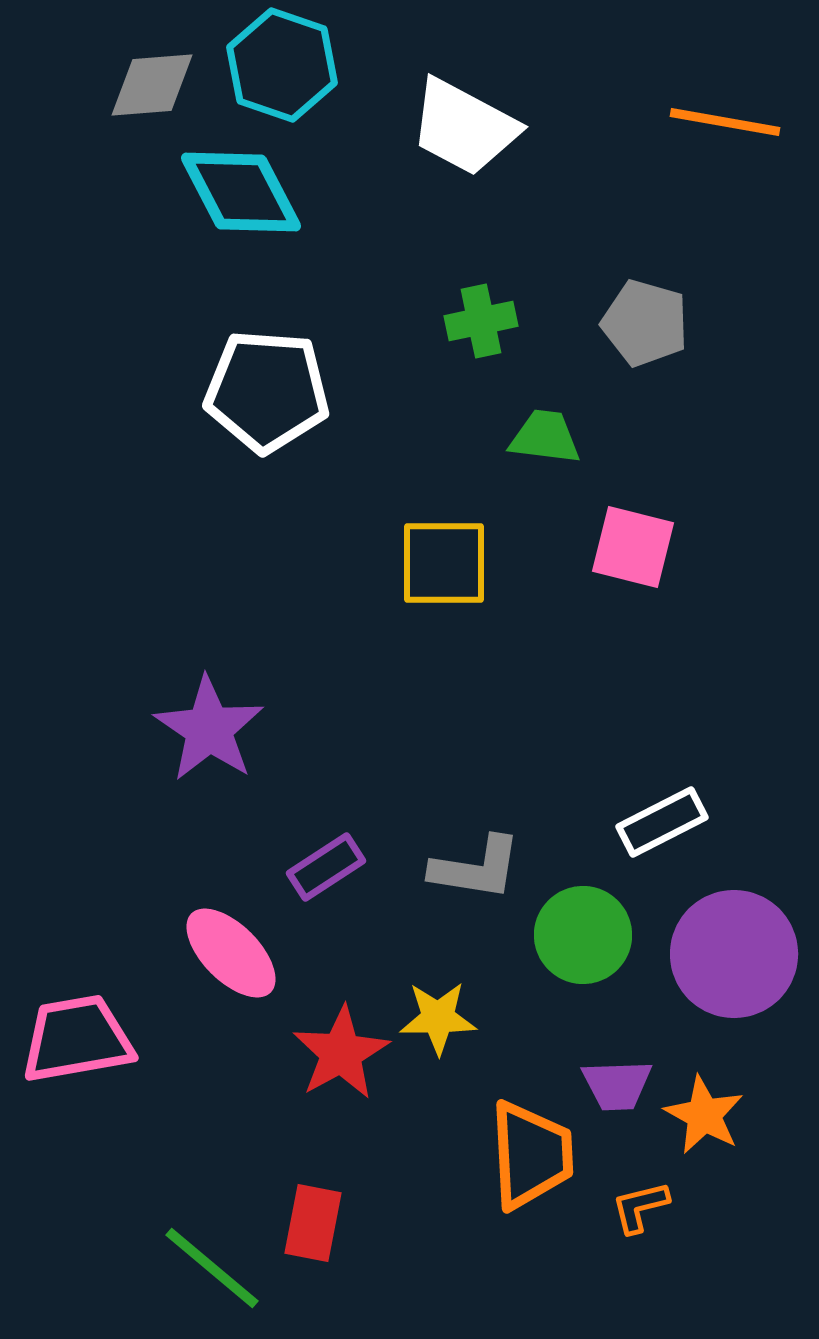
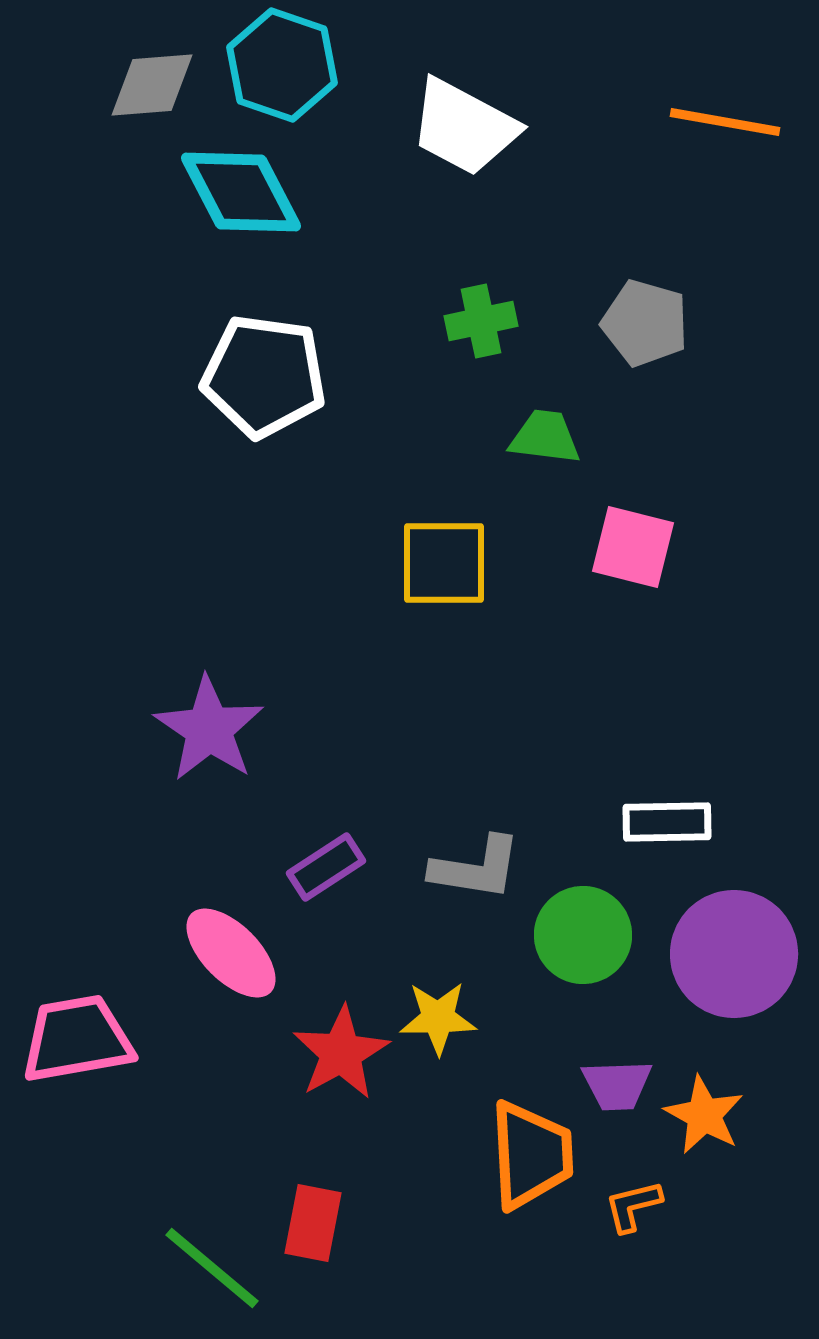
white pentagon: moved 3 px left, 15 px up; rotated 4 degrees clockwise
white rectangle: moved 5 px right; rotated 26 degrees clockwise
orange L-shape: moved 7 px left, 1 px up
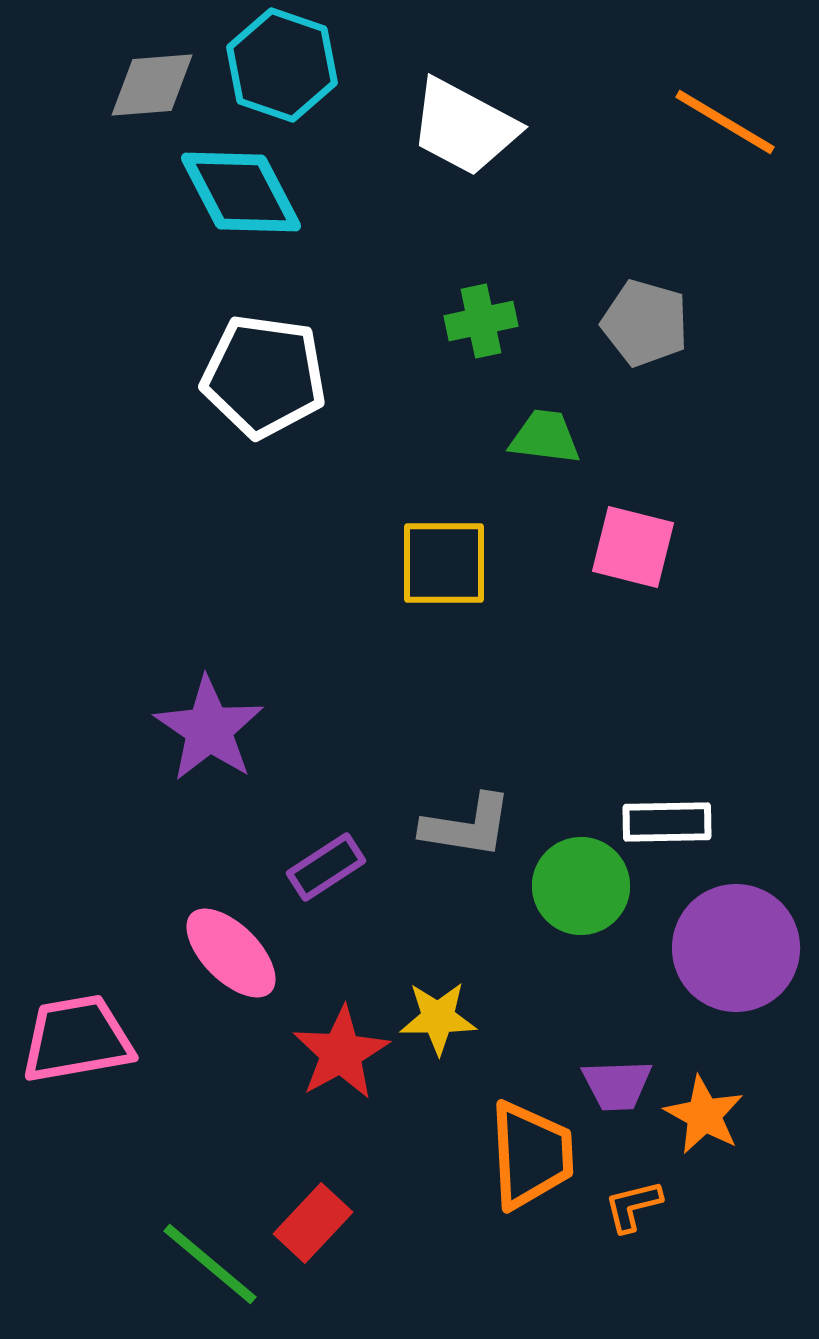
orange line: rotated 21 degrees clockwise
gray L-shape: moved 9 px left, 42 px up
green circle: moved 2 px left, 49 px up
purple circle: moved 2 px right, 6 px up
red rectangle: rotated 32 degrees clockwise
green line: moved 2 px left, 4 px up
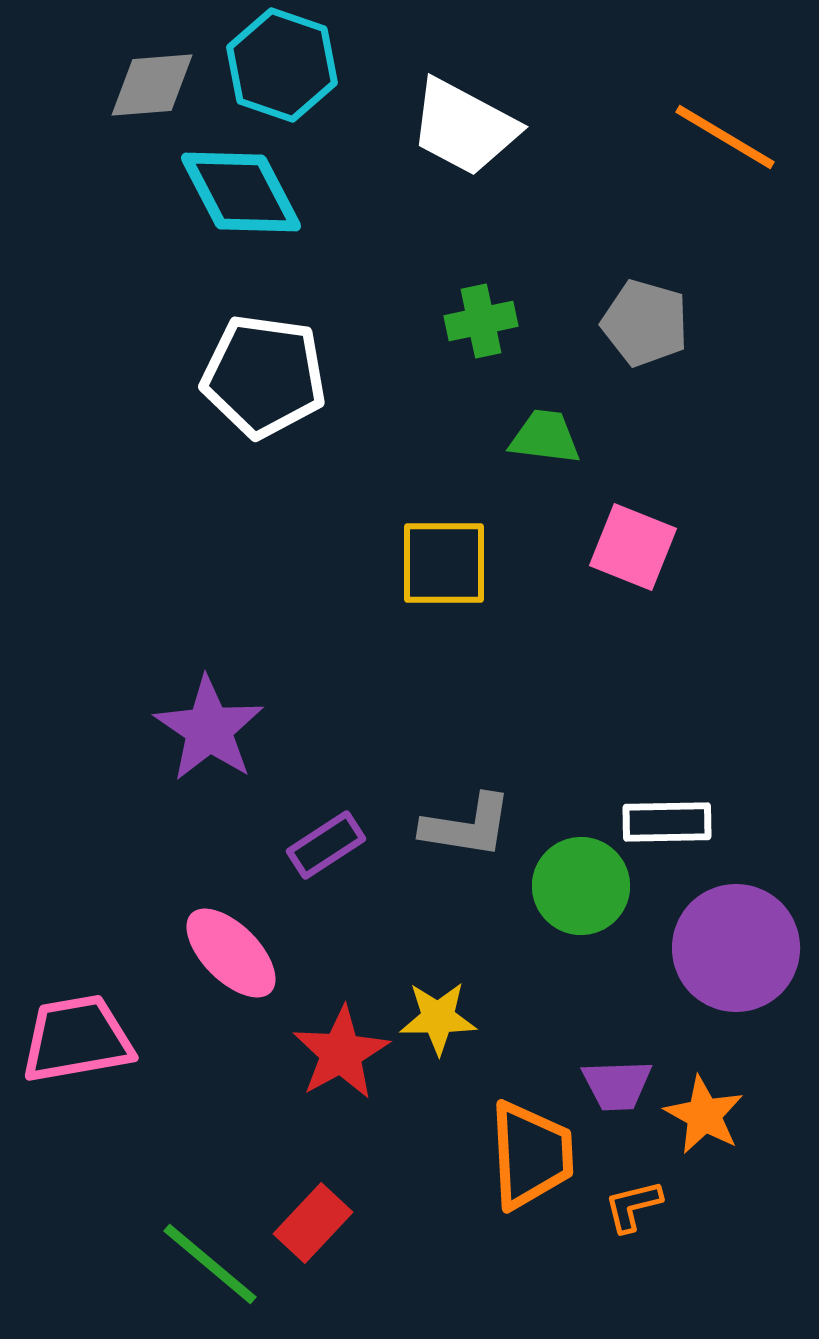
orange line: moved 15 px down
pink square: rotated 8 degrees clockwise
purple rectangle: moved 22 px up
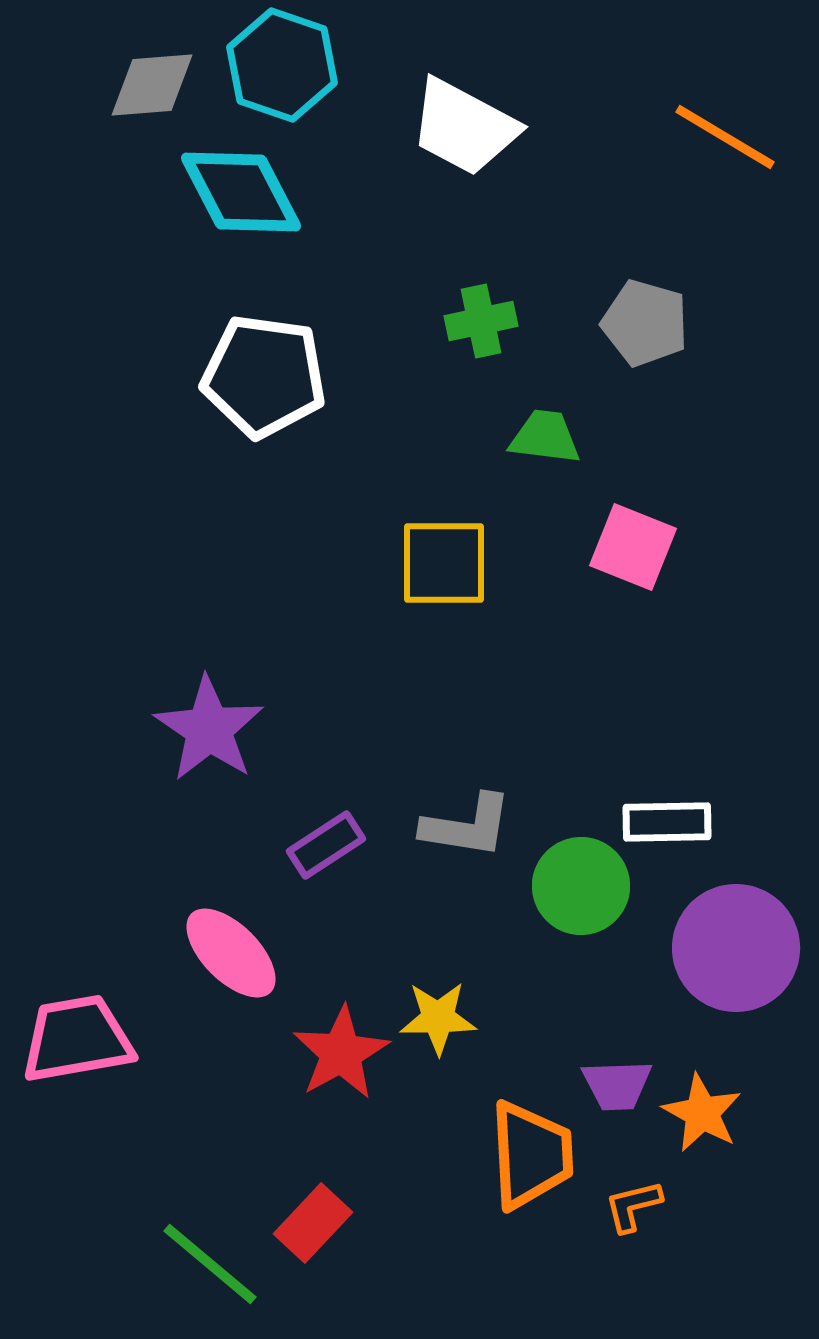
orange star: moved 2 px left, 2 px up
